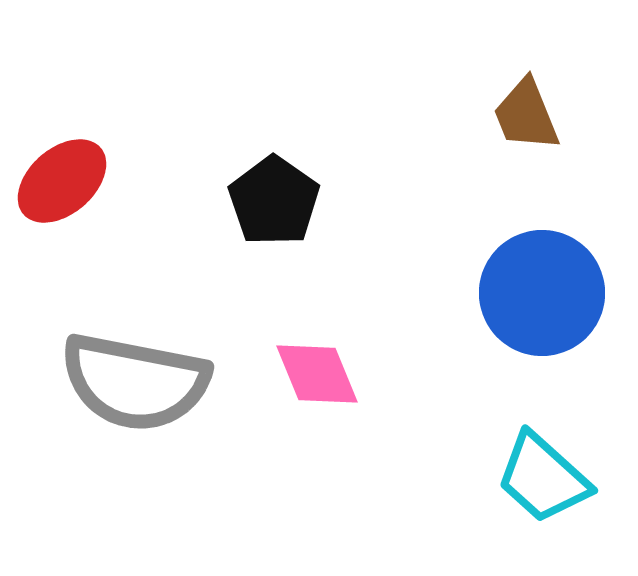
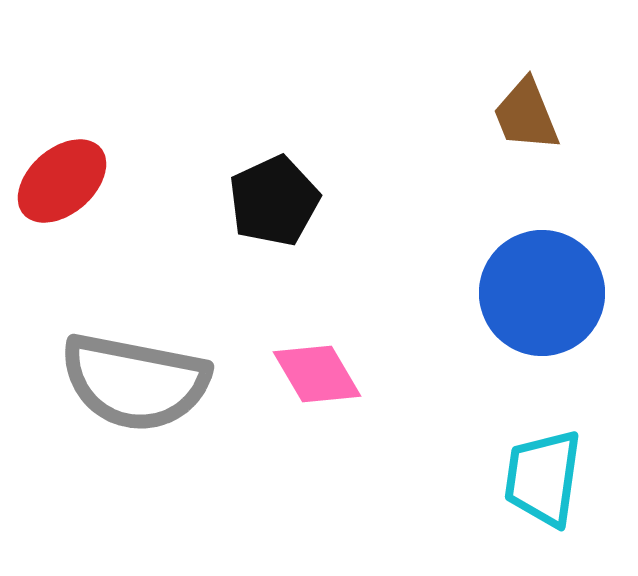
black pentagon: rotated 12 degrees clockwise
pink diamond: rotated 8 degrees counterclockwise
cyan trapezoid: rotated 56 degrees clockwise
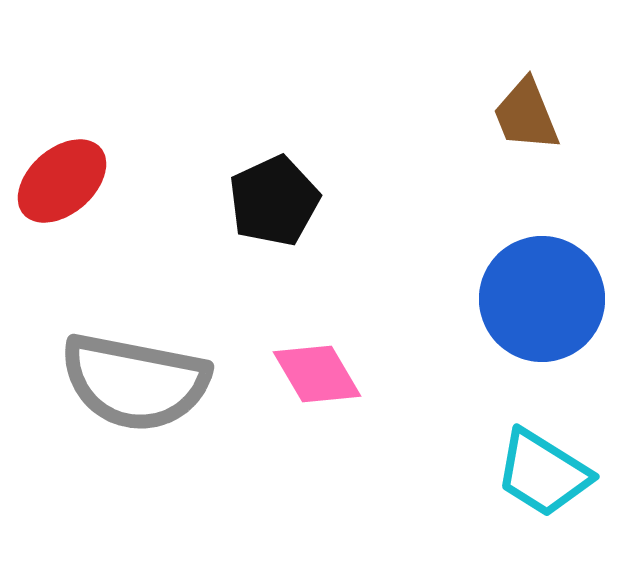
blue circle: moved 6 px down
cyan trapezoid: moved 5 px up; rotated 66 degrees counterclockwise
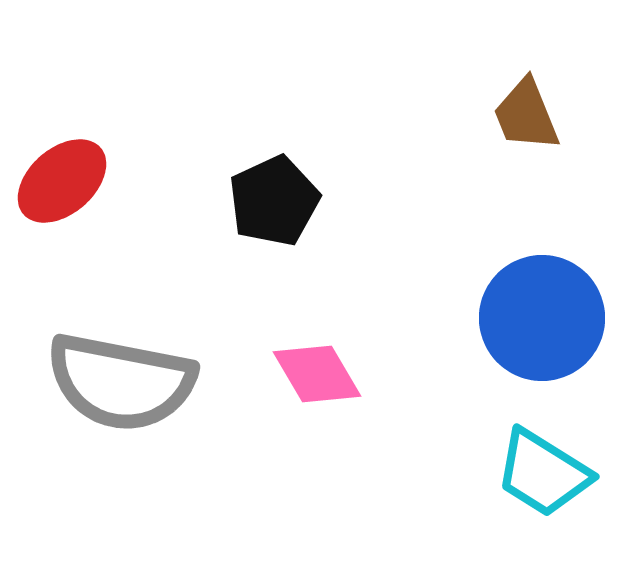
blue circle: moved 19 px down
gray semicircle: moved 14 px left
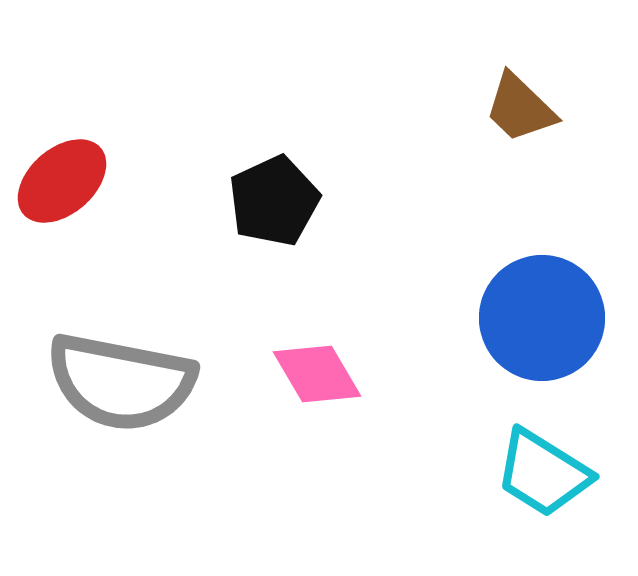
brown trapezoid: moved 6 px left, 7 px up; rotated 24 degrees counterclockwise
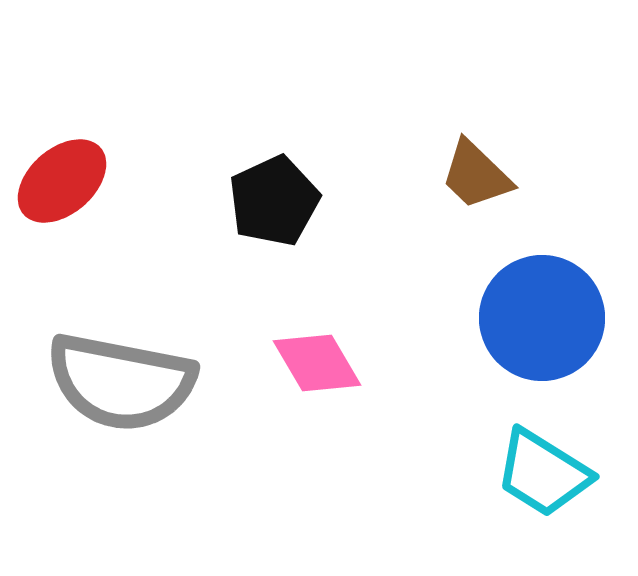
brown trapezoid: moved 44 px left, 67 px down
pink diamond: moved 11 px up
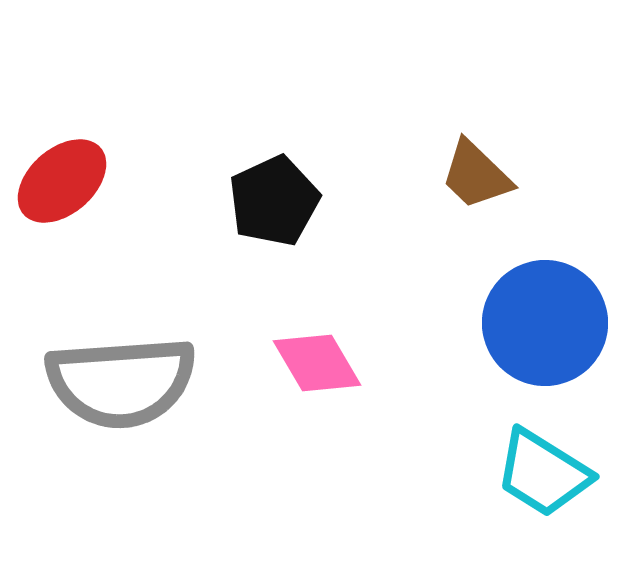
blue circle: moved 3 px right, 5 px down
gray semicircle: rotated 15 degrees counterclockwise
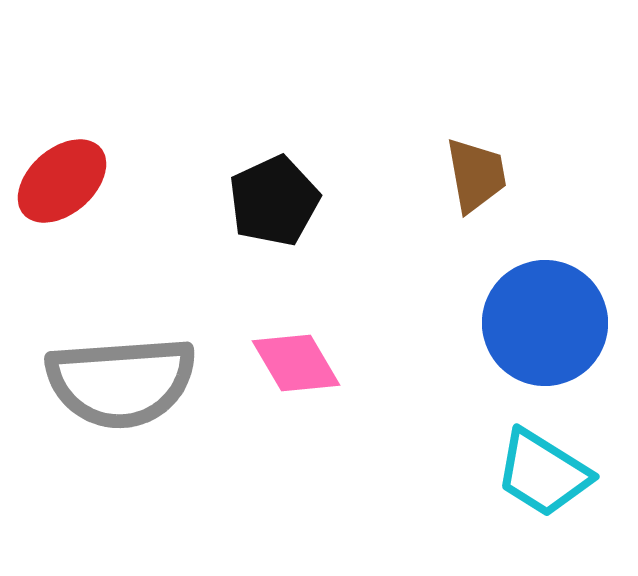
brown trapezoid: rotated 144 degrees counterclockwise
pink diamond: moved 21 px left
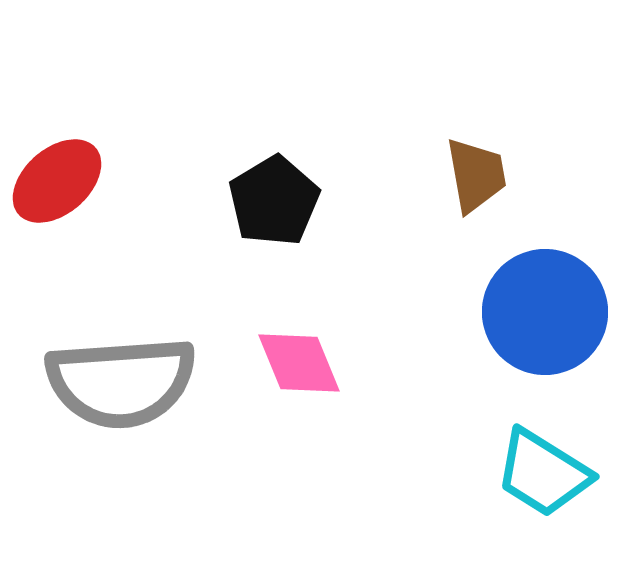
red ellipse: moved 5 px left
black pentagon: rotated 6 degrees counterclockwise
blue circle: moved 11 px up
pink diamond: moved 3 px right; rotated 8 degrees clockwise
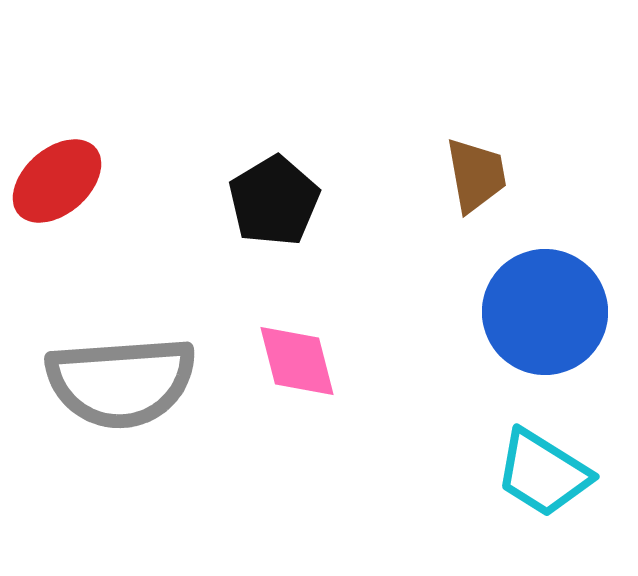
pink diamond: moved 2 px left, 2 px up; rotated 8 degrees clockwise
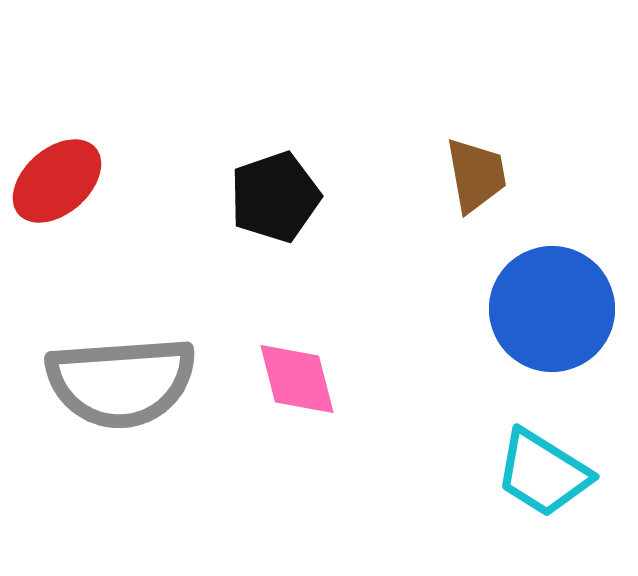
black pentagon: moved 1 px right, 4 px up; rotated 12 degrees clockwise
blue circle: moved 7 px right, 3 px up
pink diamond: moved 18 px down
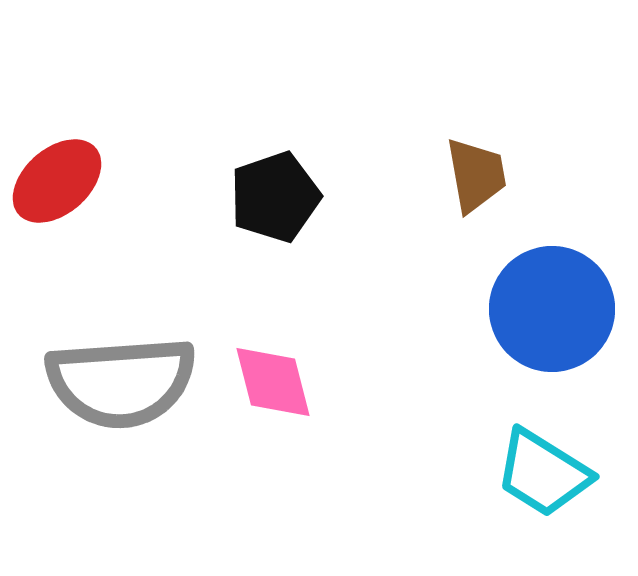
pink diamond: moved 24 px left, 3 px down
